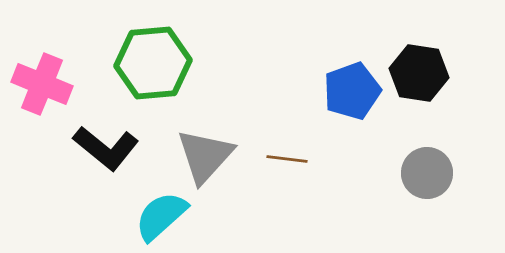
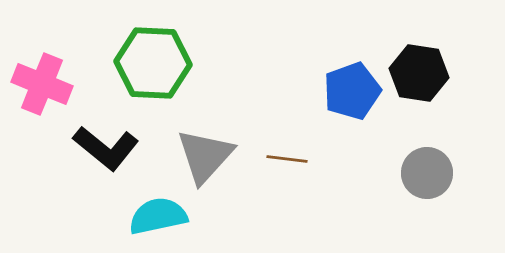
green hexagon: rotated 8 degrees clockwise
cyan semicircle: moved 3 px left; rotated 30 degrees clockwise
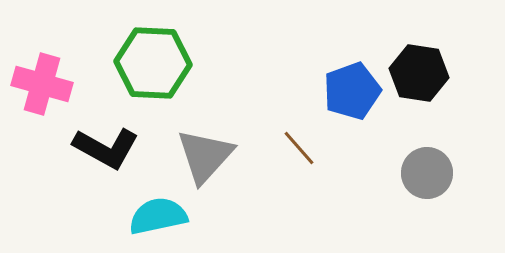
pink cross: rotated 6 degrees counterclockwise
black L-shape: rotated 10 degrees counterclockwise
brown line: moved 12 px right, 11 px up; rotated 42 degrees clockwise
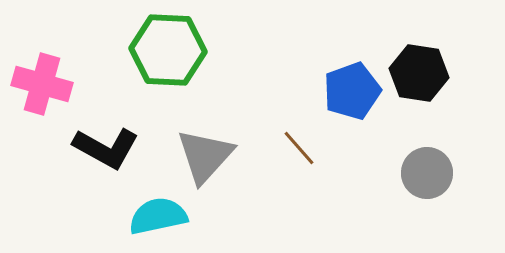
green hexagon: moved 15 px right, 13 px up
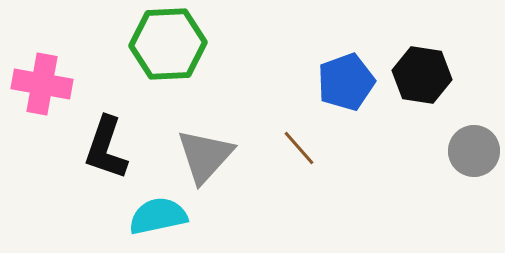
green hexagon: moved 6 px up; rotated 6 degrees counterclockwise
black hexagon: moved 3 px right, 2 px down
pink cross: rotated 6 degrees counterclockwise
blue pentagon: moved 6 px left, 9 px up
black L-shape: rotated 80 degrees clockwise
gray circle: moved 47 px right, 22 px up
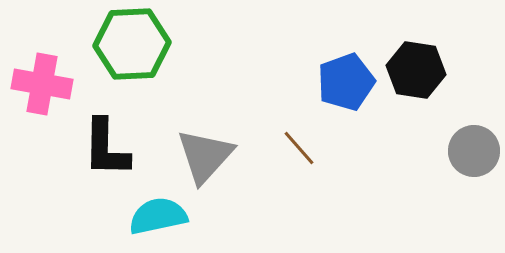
green hexagon: moved 36 px left
black hexagon: moved 6 px left, 5 px up
black L-shape: rotated 18 degrees counterclockwise
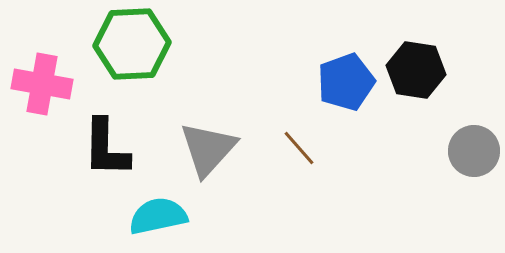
gray triangle: moved 3 px right, 7 px up
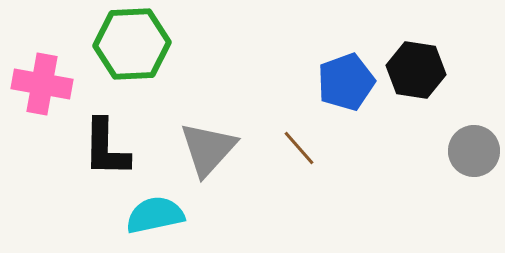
cyan semicircle: moved 3 px left, 1 px up
